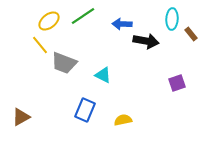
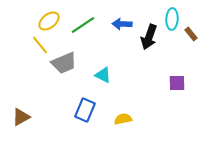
green line: moved 9 px down
black arrow: moved 3 px right, 4 px up; rotated 100 degrees clockwise
gray trapezoid: rotated 44 degrees counterclockwise
purple square: rotated 18 degrees clockwise
yellow semicircle: moved 1 px up
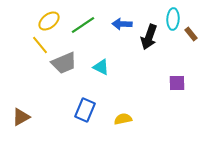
cyan ellipse: moved 1 px right
cyan triangle: moved 2 px left, 8 px up
